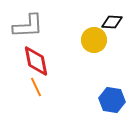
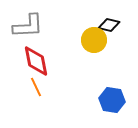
black diamond: moved 3 px left, 3 px down; rotated 10 degrees clockwise
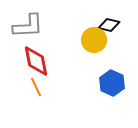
blue hexagon: moved 17 px up; rotated 15 degrees clockwise
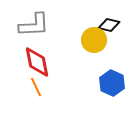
gray L-shape: moved 6 px right, 1 px up
red diamond: moved 1 px right, 1 px down
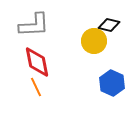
yellow circle: moved 1 px down
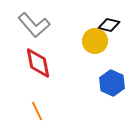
gray L-shape: rotated 52 degrees clockwise
yellow circle: moved 1 px right
red diamond: moved 1 px right, 1 px down
orange line: moved 1 px right, 24 px down
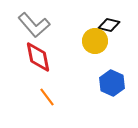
red diamond: moved 6 px up
orange line: moved 10 px right, 14 px up; rotated 12 degrees counterclockwise
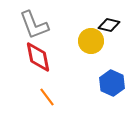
gray L-shape: rotated 20 degrees clockwise
yellow circle: moved 4 px left
